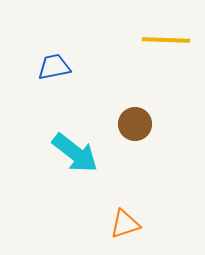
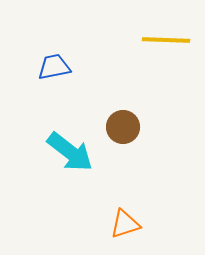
brown circle: moved 12 px left, 3 px down
cyan arrow: moved 5 px left, 1 px up
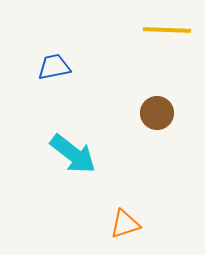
yellow line: moved 1 px right, 10 px up
brown circle: moved 34 px right, 14 px up
cyan arrow: moved 3 px right, 2 px down
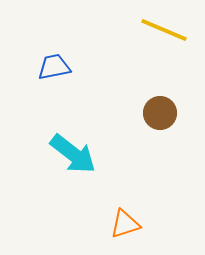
yellow line: moved 3 px left; rotated 21 degrees clockwise
brown circle: moved 3 px right
